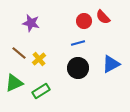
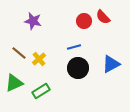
purple star: moved 2 px right, 2 px up
blue line: moved 4 px left, 4 px down
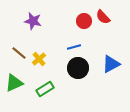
green rectangle: moved 4 px right, 2 px up
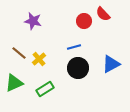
red semicircle: moved 3 px up
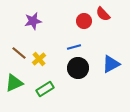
purple star: rotated 24 degrees counterclockwise
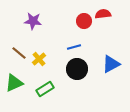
red semicircle: rotated 126 degrees clockwise
purple star: rotated 18 degrees clockwise
black circle: moved 1 px left, 1 px down
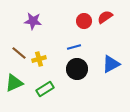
red semicircle: moved 2 px right, 3 px down; rotated 28 degrees counterclockwise
yellow cross: rotated 24 degrees clockwise
